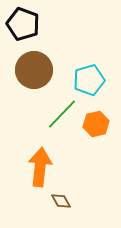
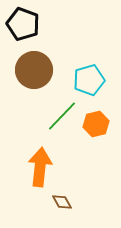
green line: moved 2 px down
brown diamond: moved 1 px right, 1 px down
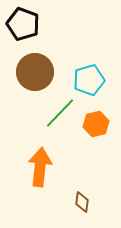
brown circle: moved 1 px right, 2 px down
green line: moved 2 px left, 3 px up
brown diamond: moved 20 px right; rotated 35 degrees clockwise
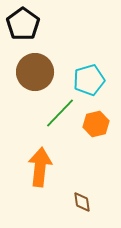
black pentagon: rotated 16 degrees clockwise
brown diamond: rotated 15 degrees counterclockwise
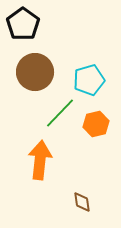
orange arrow: moved 7 px up
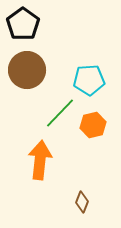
brown circle: moved 8 px left, 2 px up
cyan pentagon: rotated 12 degrees clockwise
orange hexagon: moved 3 px left, 1 px down
brown diamond: rotated 30 degrees clockwise
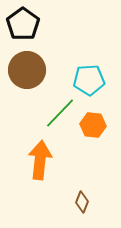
orange hexagon: rotated 20 degrees clockwise
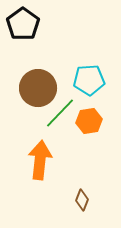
brown circle: moved 11 px right, 18 px down
orange hexagon: moved 4 px left, 4 px up; rotated 15 degrees counterclockwise
brown diamond: moved 2 px up
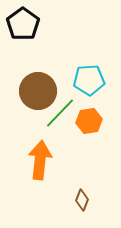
brown circle: moved 3 px down
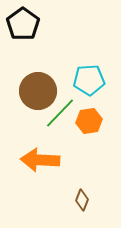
orange arrow: rotated 93 degrees counterclockwise
